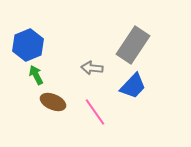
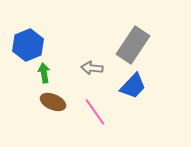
green arrow: moved 8 px right, 2 px up; rotated 18 degrees clockwise
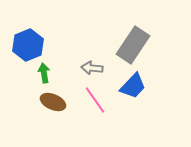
pink line: moved 12 px up
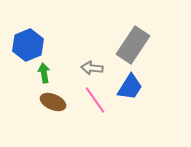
blue trapezoid: moved 3 px left, 1 px down; rotated 12 degrees counterclockwise
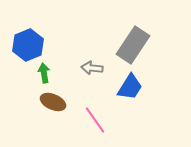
pink line: moved 20 px down
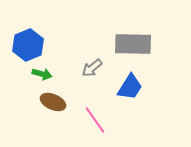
gray rectangle: moved 1 px up; rotated 57 degrees clockwise
gray arrow: rotated 45 degrees counterclockwise
green arrow: moved 2 px left, 1 px down; rotated 114 degrees clockwise
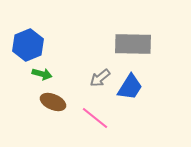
gray arrow: moved 8 px right, 10 px down
pink line: moved 2 px up; rotated 16 degrees counterclockwise
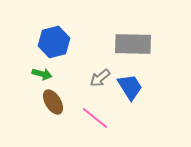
blue hexagon: moved 26 px right, 3 px up; rotated 8 degrees clockwise
blue trapezoid: rotated 64 degrees counterclockwise
brown ellipse: rotated 35 degrees clockwise
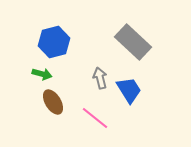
gray rectangle: moved 2 px up; rotated 42 degrees clockwise
gray arrow: rotated 115 degrees clockwise
blue trapezoid: moved 1 px left, 3 px down
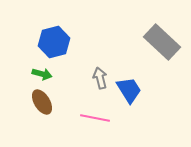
gray rectangle: moved 29 px right
brown ellipse: moved 11 px left
pink line: rotated 28 degrees counterclockwise
